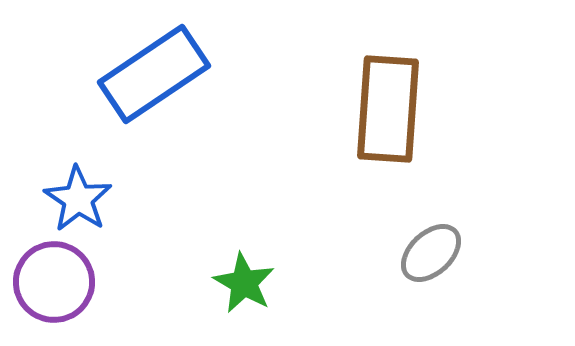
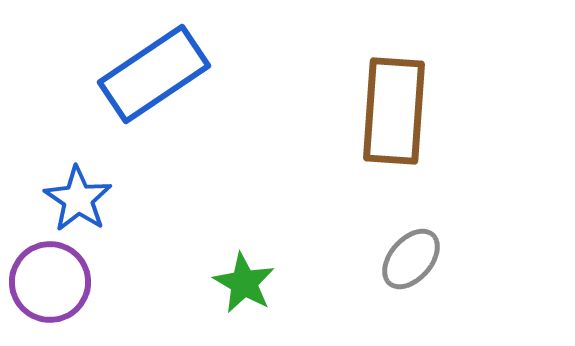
brown rectangle: moved 6 px right, 2 px down
gray ellipse: moved 20 px left, 6 px down; rotated 6 degrees counterclockwise
purple circle: moved 4 px left
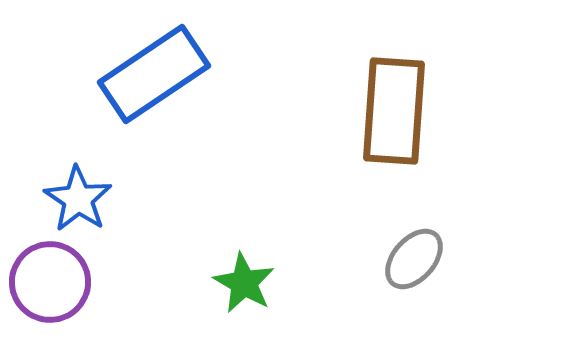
gray ellipse: moved 3 px right
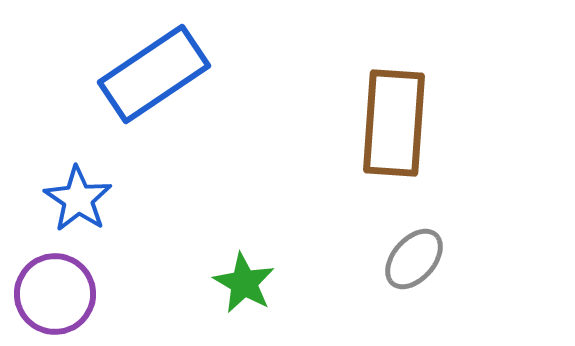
brown rectangle: moved 12 px down
purple circle: moved 5 px right, 12 px down
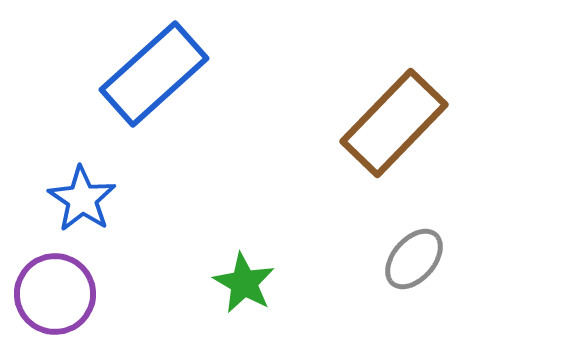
blue rectangle: rotated 8 degrees counterclockwise
brown rectangle: rotated 40 degrees clockwise
blue star: moved 4 px right
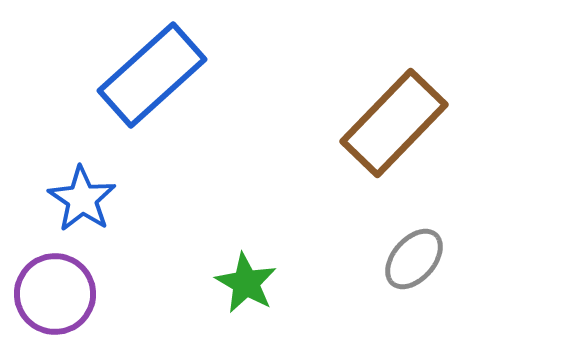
blue rectangle: moved 2 px left, 1 px down
green star: moved 2 px right
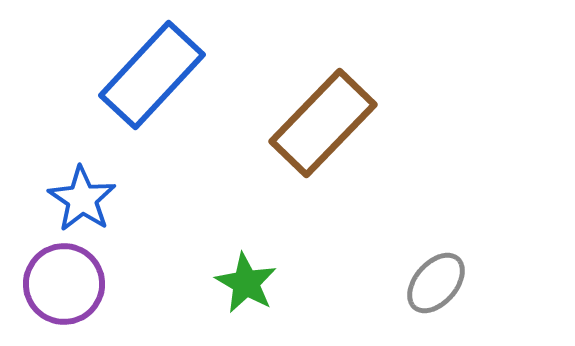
blue rectangle: rotated 5 degrees counterclockwise
brown rectangle: moved 71 px left
gray ellipse: moved 22 px right, 24 px down
purple circle: moved 9 px right, 10 px up
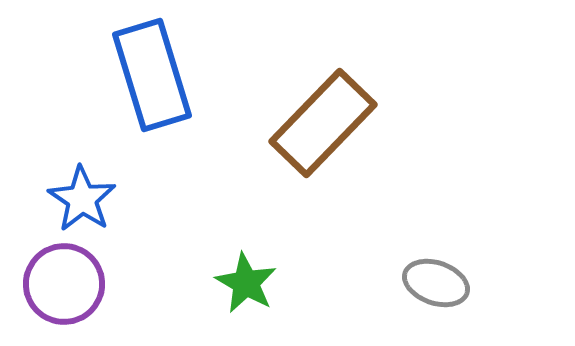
blue rectangle: rotated 60 degrees counterclockwise
gray ellipse: rotated 68 degrees clockwise
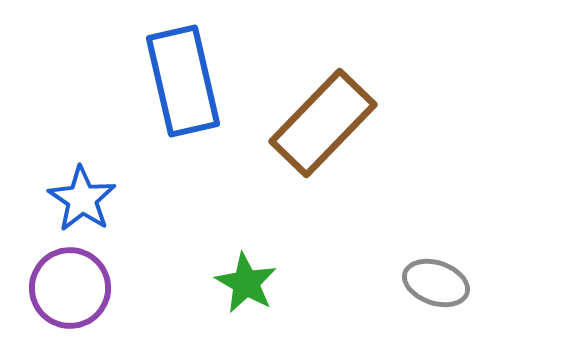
blue rectangle: moved 31 px right, 6 px down; rotated 4 degrees clockwise
purple circle: moved 6 px right, 4 px down
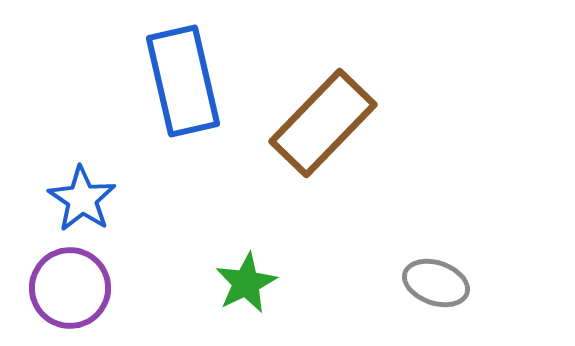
green star: rotated 16 degrees clockwise
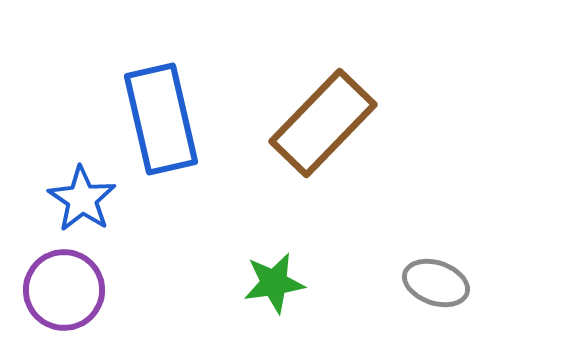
blue rectangle: moved 22 px left, 38 px down
green star: moved 28 px right; rotated 18 degrees clockwise
purple circle: moved 6 px left, 2 px down
